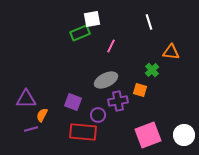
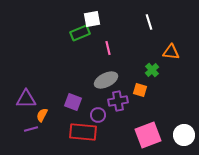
pink line: moved 3 px left, 2 px down; rotated 40 degrees counterclockwise
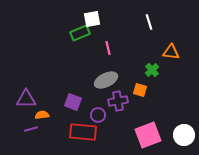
orange semicircle: rotated 56 degrees clockwise
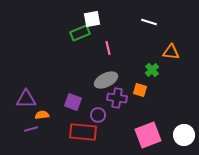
white line: rotated 56 degrees counterclockwise
purple cross: moved 1 px left, 3 px up; rotated 18 degrees clockwise
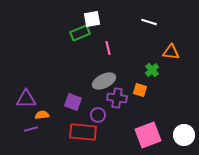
gray ellipse: moved 2 px left, 1 px down
